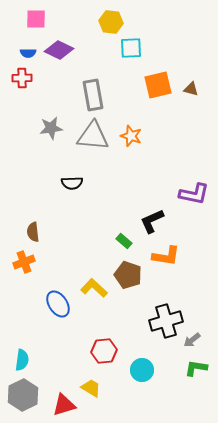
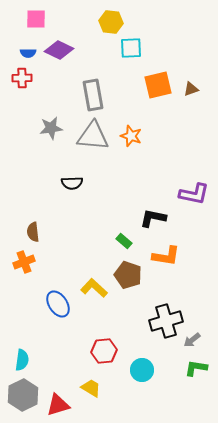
brown triangle: rotated 35 degrees counterclockwise
black L-shape: moved 1 px right, 3 px up; rotated 36 degrees clockwise
red triangle: moved 6 px left
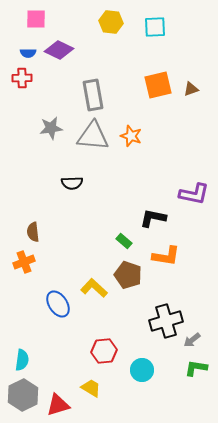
cyan square: moved 24 px right, 21 px up
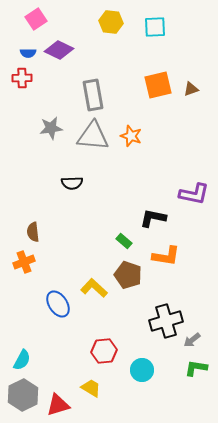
pink square: rotated 35 degrees counterclockwise
cyan semicircle: rotated 20 degrees clockwise
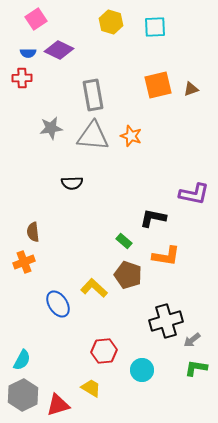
yellow hexagon: rotated 10 degrees clockwise
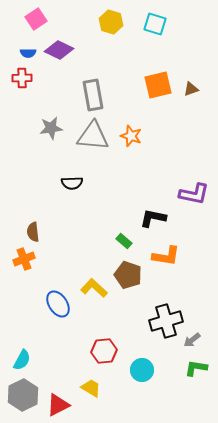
cyan square: moved 3 px up; rotated 20 degrees clockwise
orange cross: moved 3 px up
red triangle: rotated 10 degrees counterclockwise
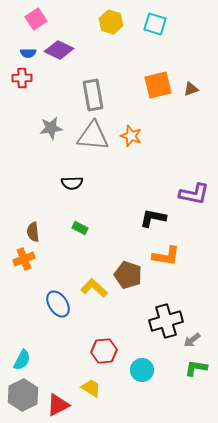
green rectangle: moved 44 px left, 13 px up; rotated 14 degrees counterclockwise
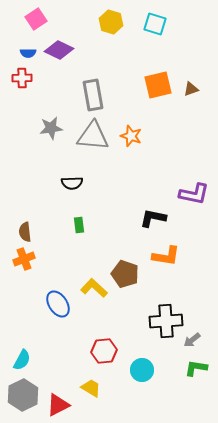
green rectangle: moved 1 px left, 3 px up; rotated 56 degrees clockwise
brown semicircle: moved 8 px left
brown pentagon: moved 3 px left, 1 px up
black cross: rotated 12 degrees clockwise
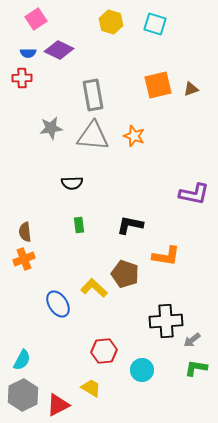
orange star: moved 3 px right
black L-shape: moved 23 px left, 7 px down
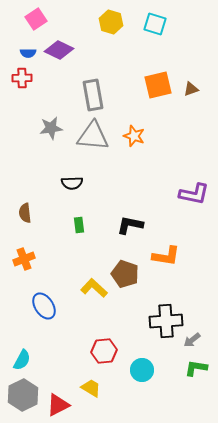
brown semicircle: moved 19 px up
blue ellipse: moved 14 px left, 2 px down
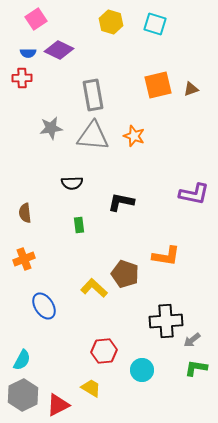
black L-shape: moved 9 px left, 23 px up
